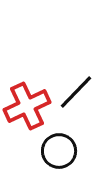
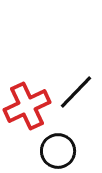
black circle: moved 1 px left
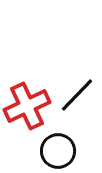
black line: moved 1 px right, 3 px down
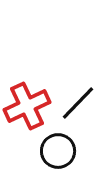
black line: moved 1 px right, 8 px down
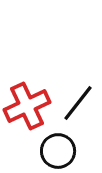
black line: rotated 6 degrees counterclockwise
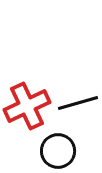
black line: rotated 36 degrees clockwise
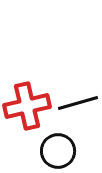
red cross: rotated 12 degrees clockwise
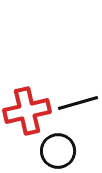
red cross: moved 5 px down
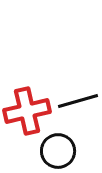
black line: moved 2 px up
